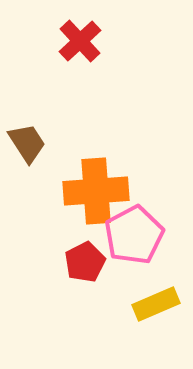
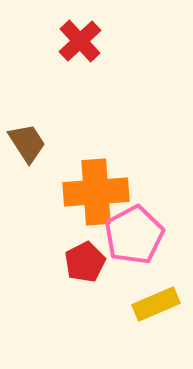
orange cross: moved 1 px down
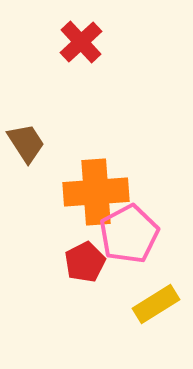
red cross: moved 1 px right, 1 px down
brown trapezoid: moved 1 px left
pink pentagon: moved 5 px left, 1 px up
yellow rectangle: rotated 9 degrees counterclockwise
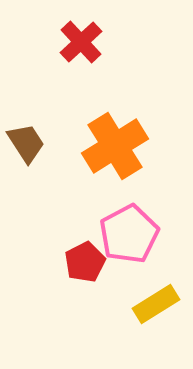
orange cross: moved 19 px right, 46 px up; rotated 28 degrees counterclockwise
